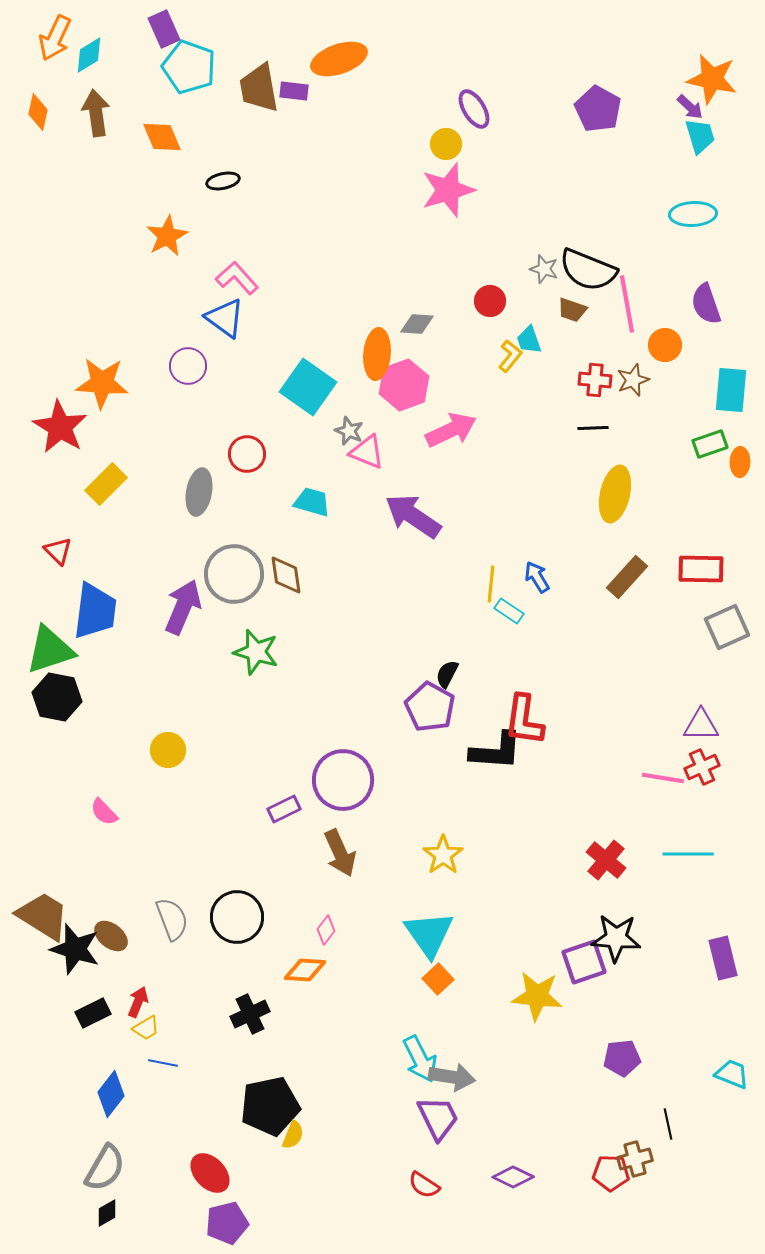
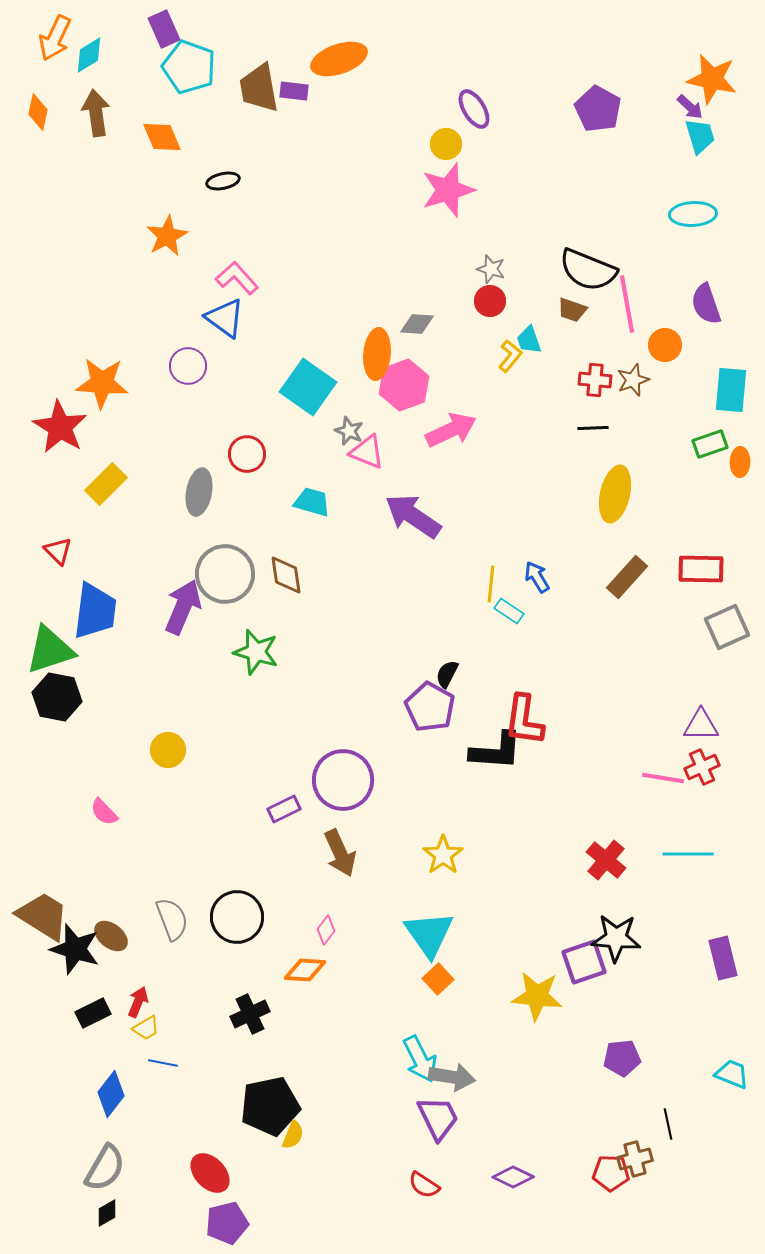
gray star at (544, 269): moved 53 px left
gray circle at (234, 574): moved 9 px left
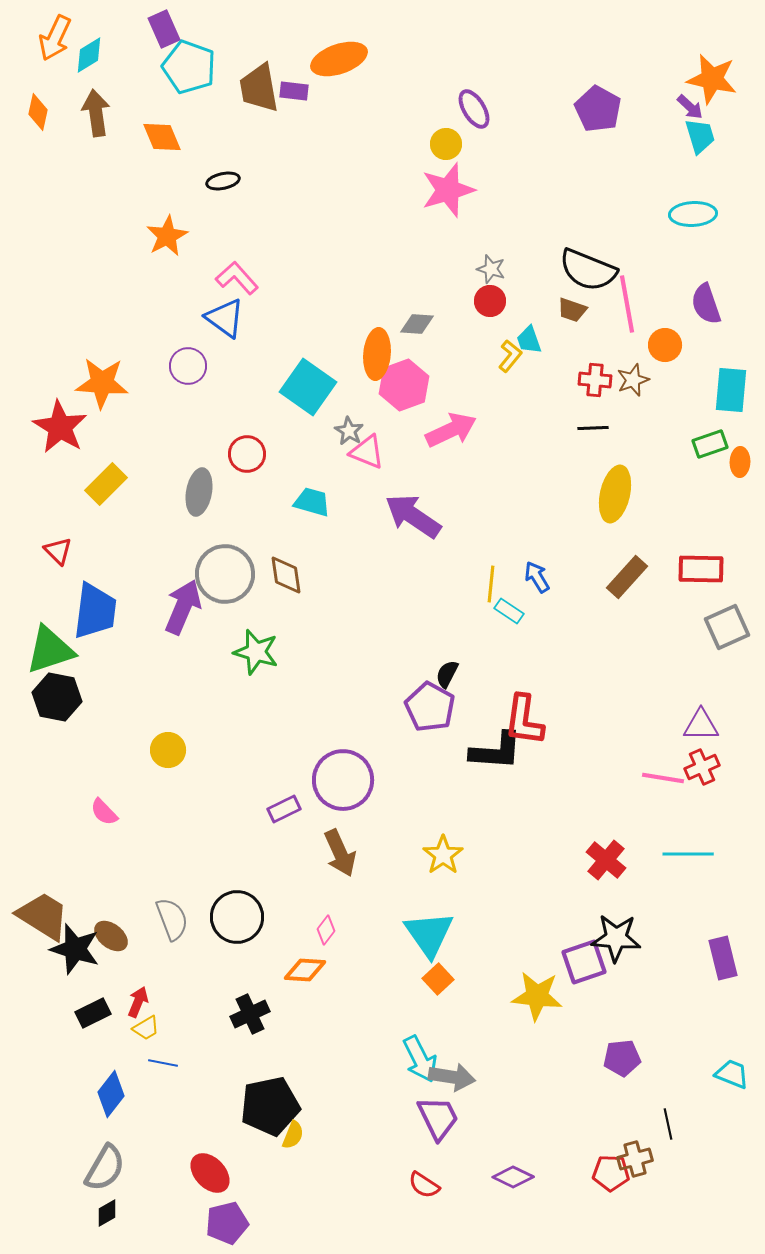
gray star at (349, 431): rotated 8 degrees clockwise
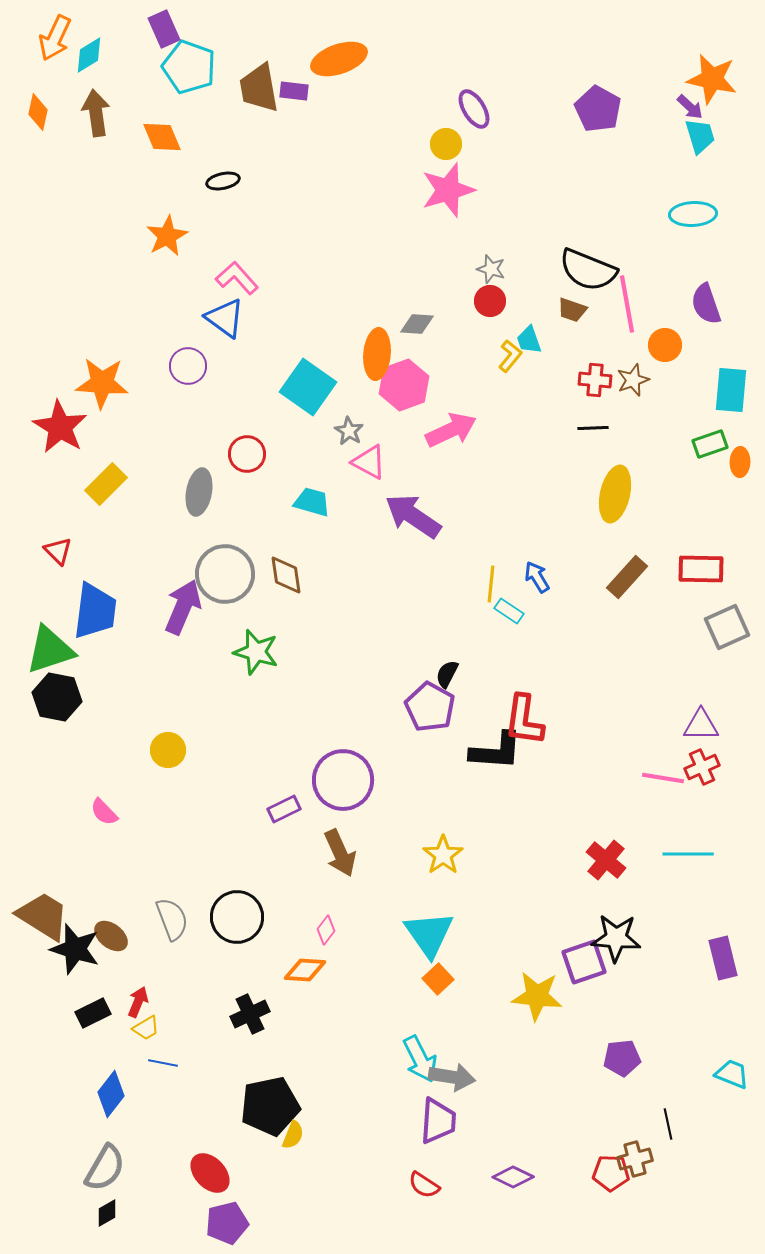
pink triangle at (367, 452): moved 2 px right, 10 px down; rotated 6 degrees clockwise
purple trapezoid at (438, 1118): moved 3 px down; rotated 30 degrees clockwise
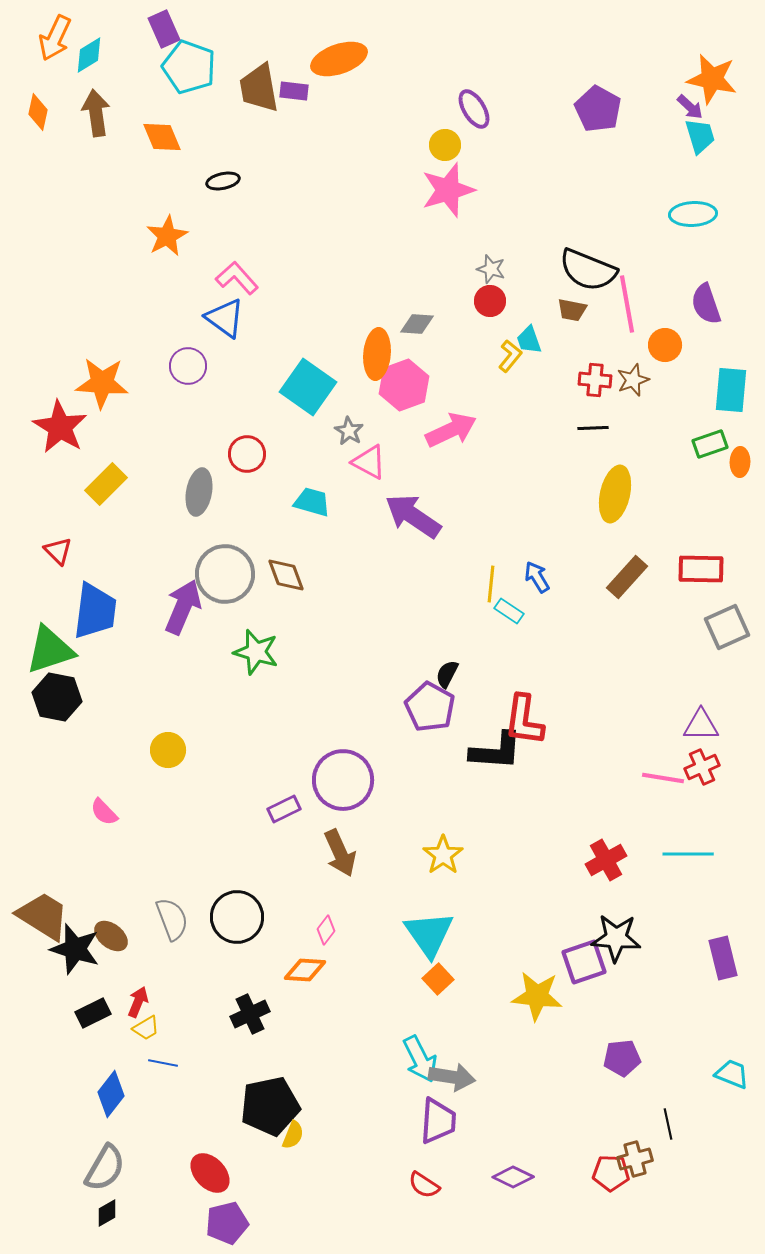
yellow circle at (446, 144): moved 1 px left, 1 px down
brown trapezoid at (572, 310): rotated 8 degrees counterclockwise
brown diamond at (286, 575): rotated 12 degrees counterclockwise
red cross at (606, 860): rotated 21 degrees clockwise
